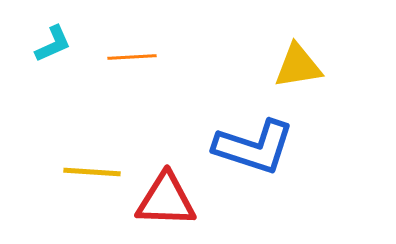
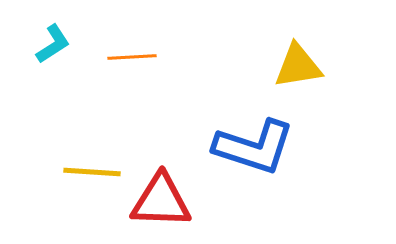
cyan L-shape: rotated 9 degrees counterclockwise
red triangle: moved 5 px left, 1 px down
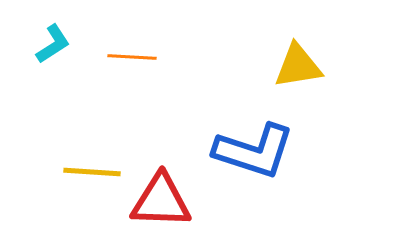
orange line: rotated 6 degrees clockwise
blue L-shape: moved 4 px down
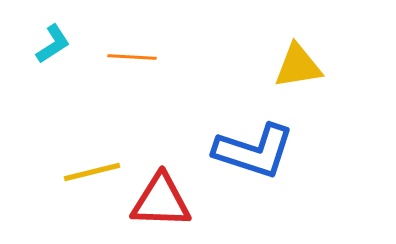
yellow line: rotated 18 degrees counterclockwise
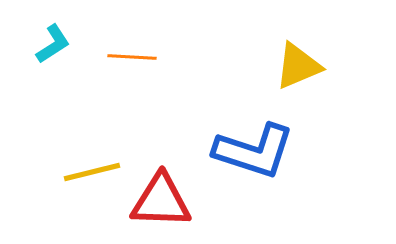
yellow triangle: rotated 14 degrees counterclockwise
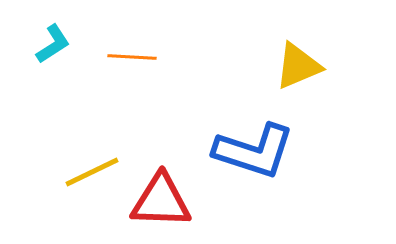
yellow line: rotated 12 degrees counterclockwise
